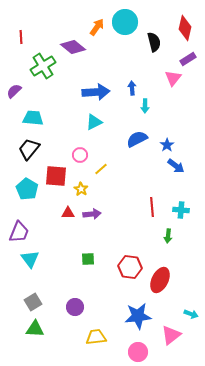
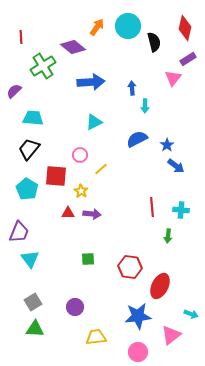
cyan circle at (125, 22): moved 3 px right, 4 px down
blue arrow at (96, 92): moved 5 px left, 10 px up
yellow star at (81, 189): moved 2 px down
purple arrow at (92, 214): rotated 12 degrees clockwise
red ellipse at (160, 280): moved 6 px down
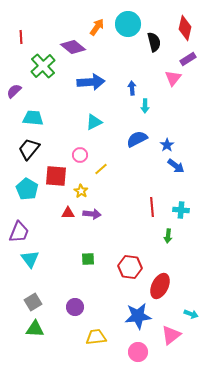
cyan circle at (128, 26): moved 2 px up
green cross at (43, 66): rotated 10 degrees counterclockwise
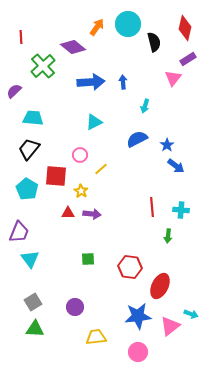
blue arrow at (132, 88): moved 9 px left, 6 px up
cyan arrow at (145, 106): rotated 16 degrees clockwise
pink triangle at (171, 335): moved 1 px left, 9 px up
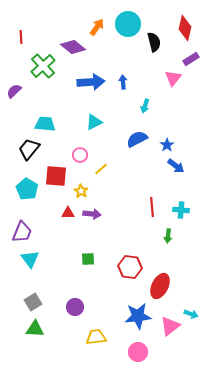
purple rectangle at (188, 59): moved 3 px right
cyan trapezoid at (33, 118): moved 12 px right, 6 px down
purple trapezoid at (19, 232): moved 3 px right
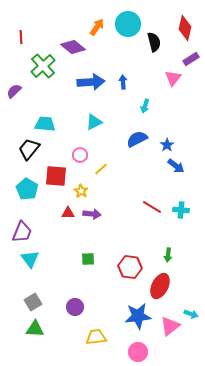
red line at (152, 207): rotated 54 degrees counterclockwise
green arrow at (168, 236): moved 19 px down
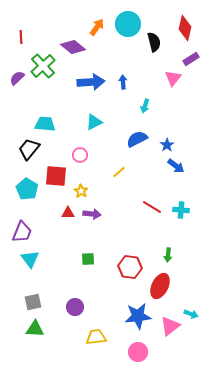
purple semicircle at (14, 91): moved 3 px right, 13 px up
yellow line at (101, 169): moved 18 px right, 3 px down
gray square at (33, 302): rotated 18 degrees clockwise
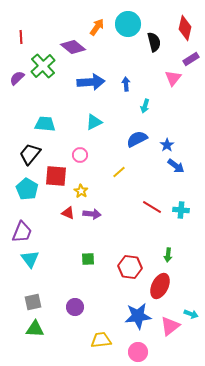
blue arrow at (123, 82): moved 3 px right, 2 px down
black trapezoid at (29, 149): moved 1 px right, 5 px down
red triangle at (68, 213): rotated 24 degrees clockwise
yellow trapezoid at (96, 337): moved 5 px right, 3 px down
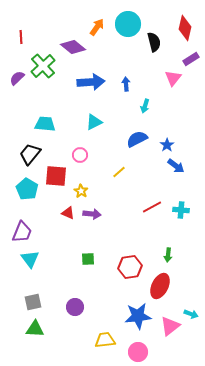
red line at (152, 207): rotated 60 degrees counterclockwise
red hexagon at (130, 267): rotated 15 degrees counterclockwise
yellow trapezoid at (101, 340): moved 4 px right
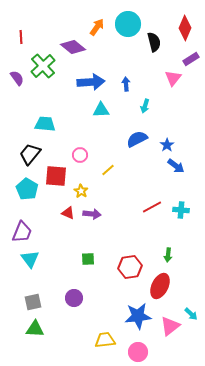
red diamond at (185, 28): rotated 10 degrees clockwise
purple semicircle at (17, 78): rotated 98 degrees clockwise
cyan triangle at (94, 122): moved 7 px right, 12 px up; rotated 24 degrees clockwise
yellow line at (119, 172): moved 11 px left, 2 px up
purple circle at (75, 307): moved 1 px left, 9 px up
cyan arrow at (191, 314): rotated 24 degrees clockwise
